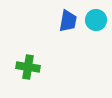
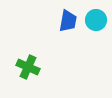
green cross: rotated 15 degrees clockwise
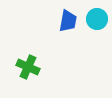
cyan circle: moved 1 px right, 1 px up
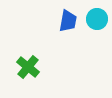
green cross: rotated 15 degrees clockwise
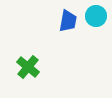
cyan circle: moved 1 px left, 3 px up
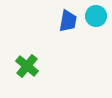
green cross: moved 1 px left, 1 px up
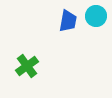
green cross: rotated 15 degrees clockwise
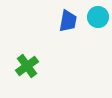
cyan circle: moved 2 px right, 1 px down
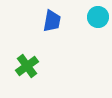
blue trapezoid: moved 16 px left
